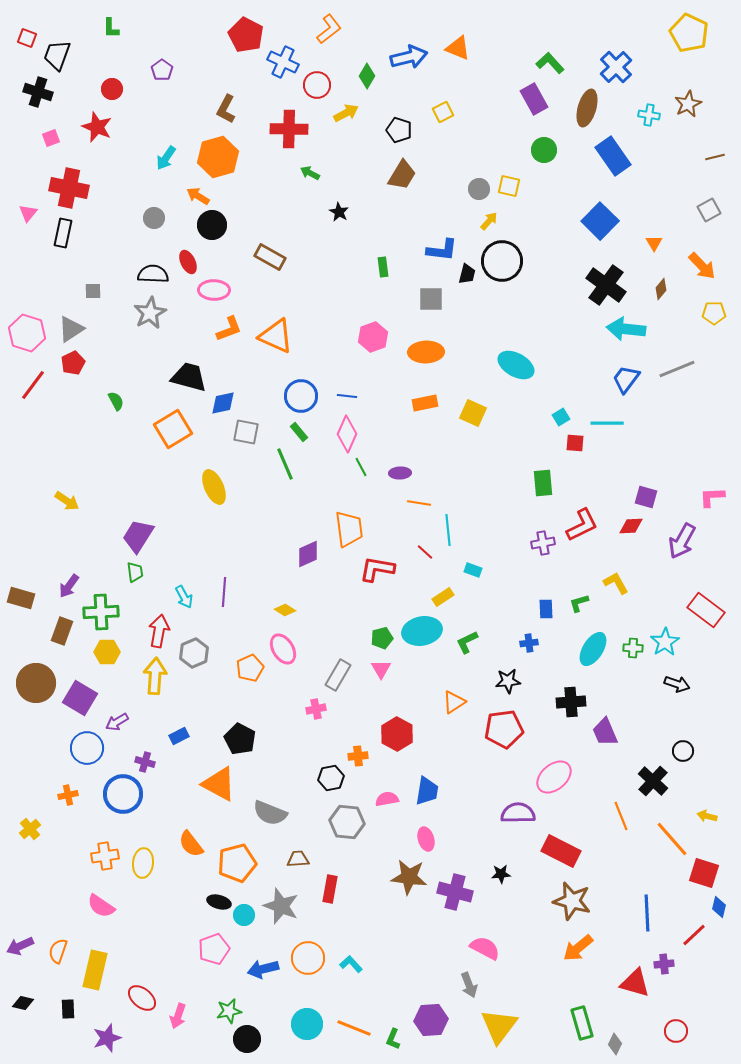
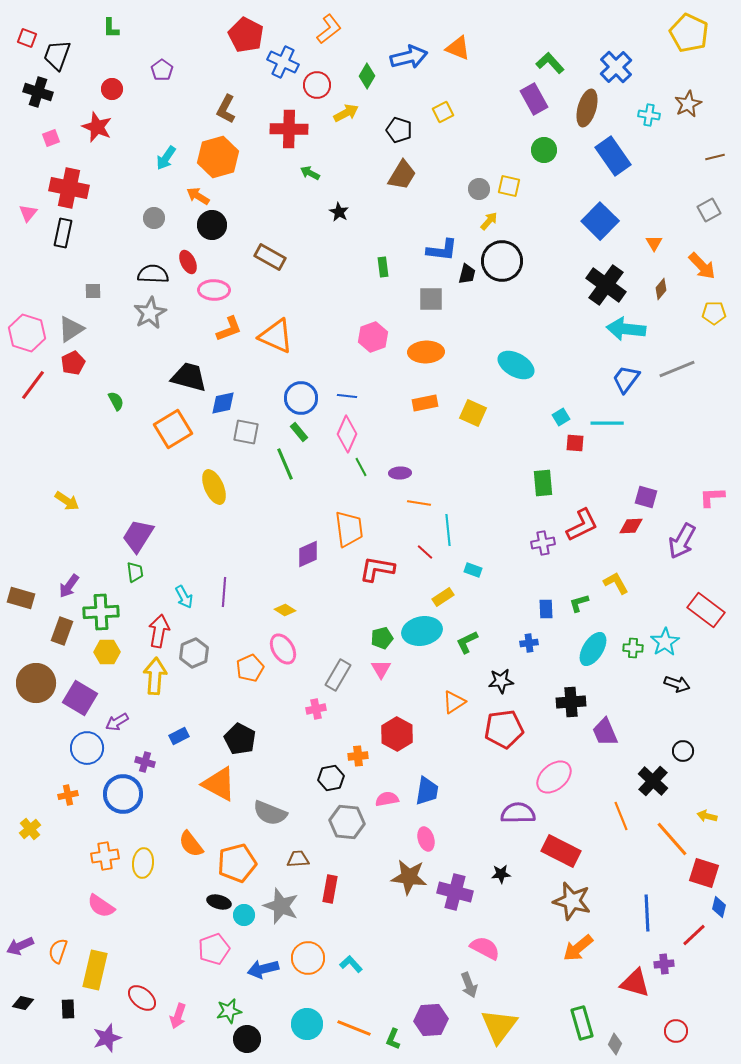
blue circle at (301, 396): moved 2 px down
black star at (508, 681): moved 7 px left
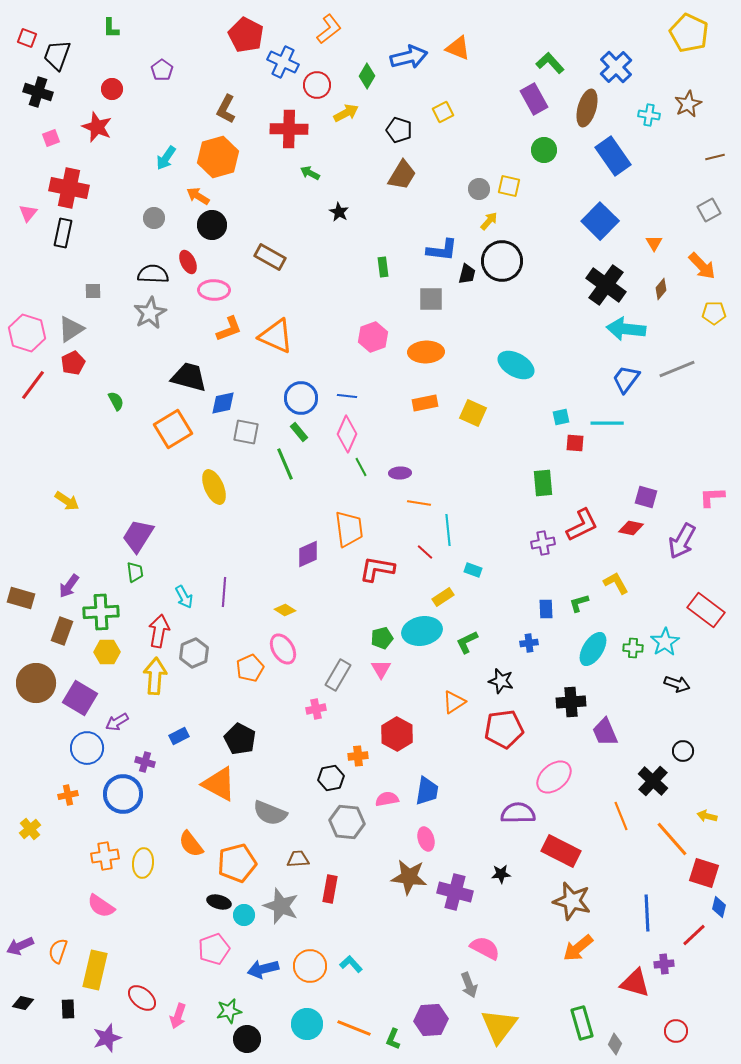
cyan square at (561, 417): rotated 18 degrees clockwise
red diamond at (631, 526): moved 2 px down; rotated 15 degrees clockwise
black star at (501, 681): rotated 20 degrees clockwise
orange circle at (308, 958): moved 2 px right, 8 px down
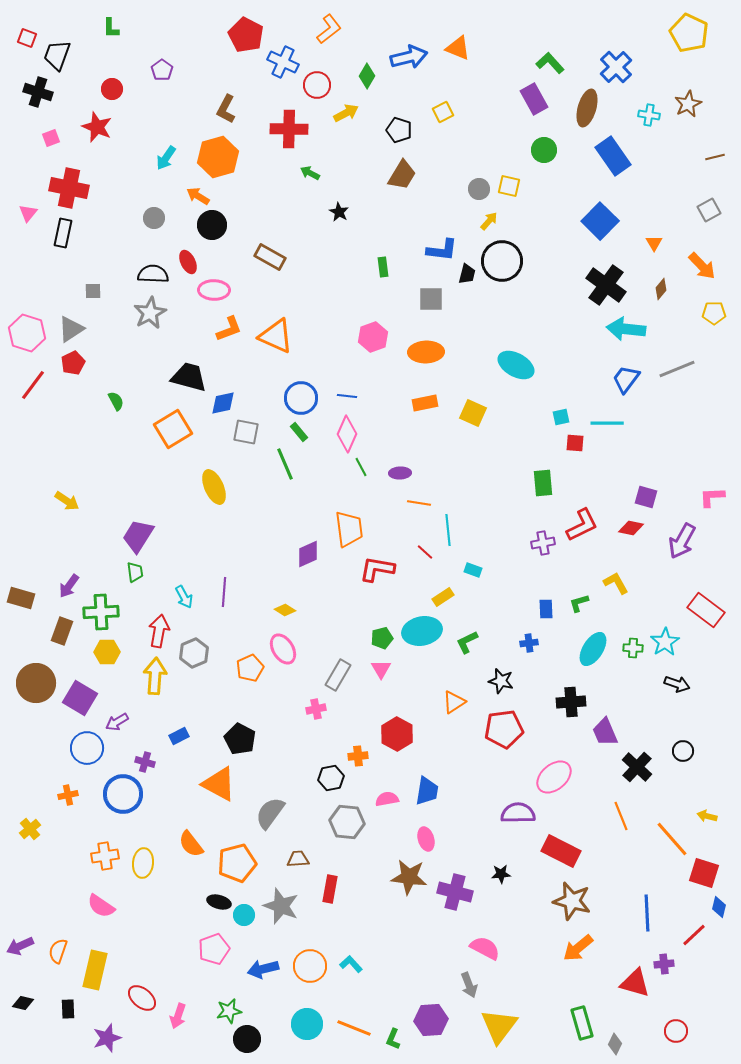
black cross at (653, 781): moved 16 px left, 14 px up
gray semicircle at (270, 813): rotated 104 degrees clockwise
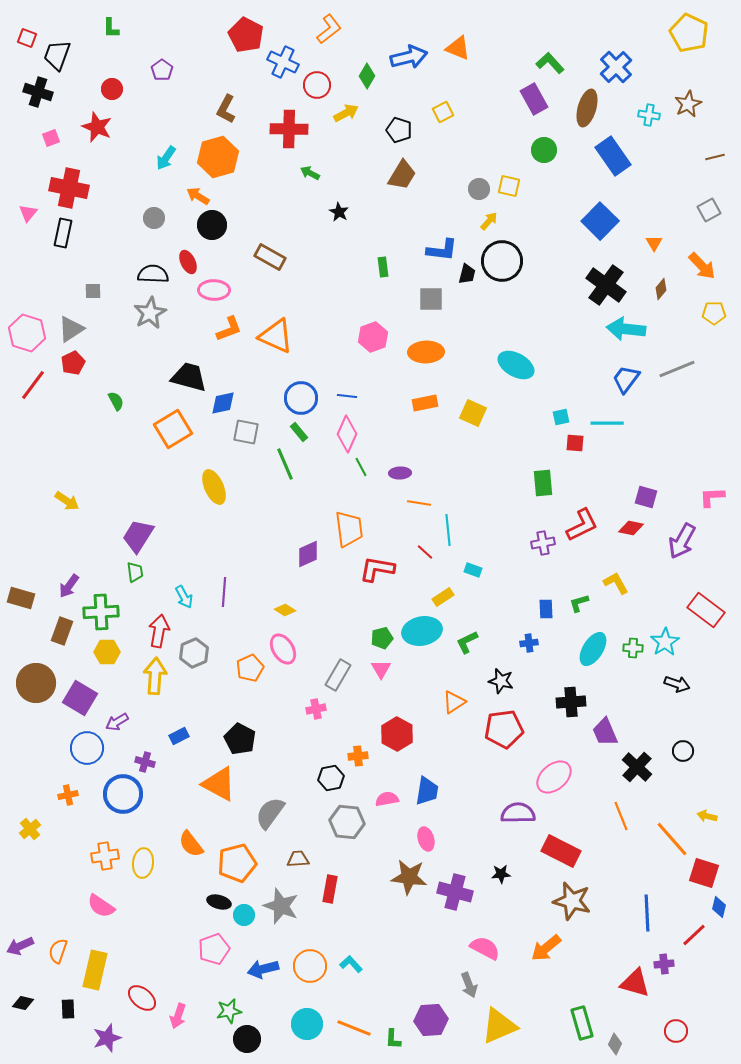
orange arrow at (578, 948): moved 32 px left
yellow triangle at (499, 1026): rotated 30 degrees clockwise
green L-shape at (393, 1039): rotated 20 degrees counterclockwise
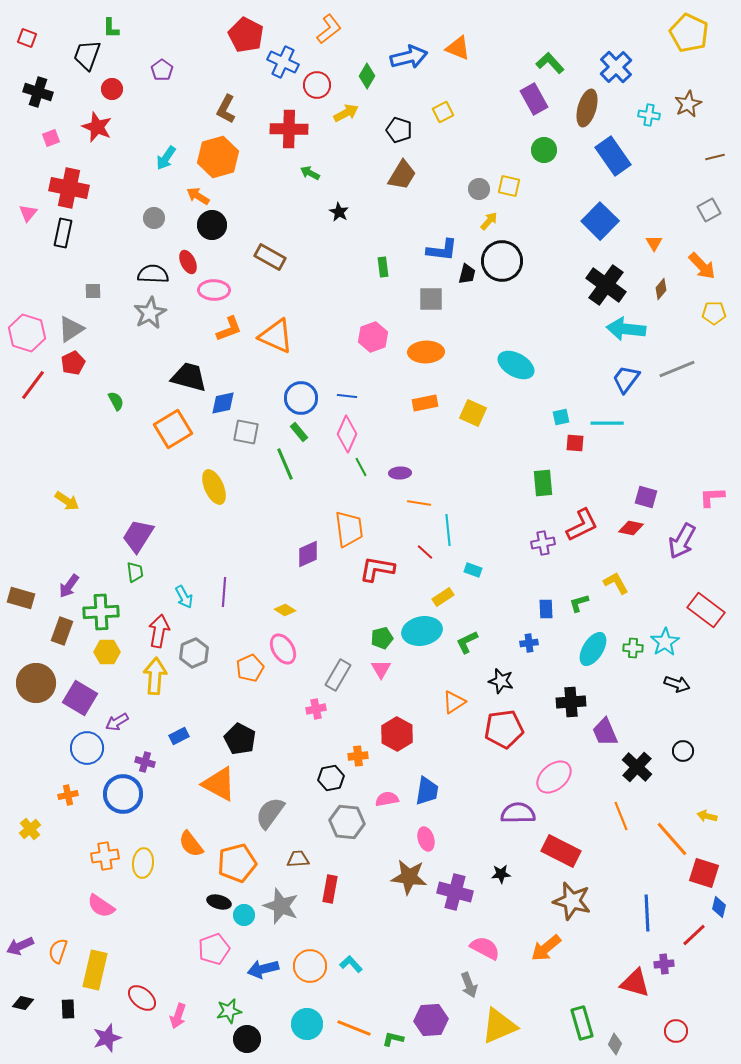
black trapezoid at (57, 55): moved 30 px right
green L-shape at (393, 1039): rotated 100 degrees clockwise
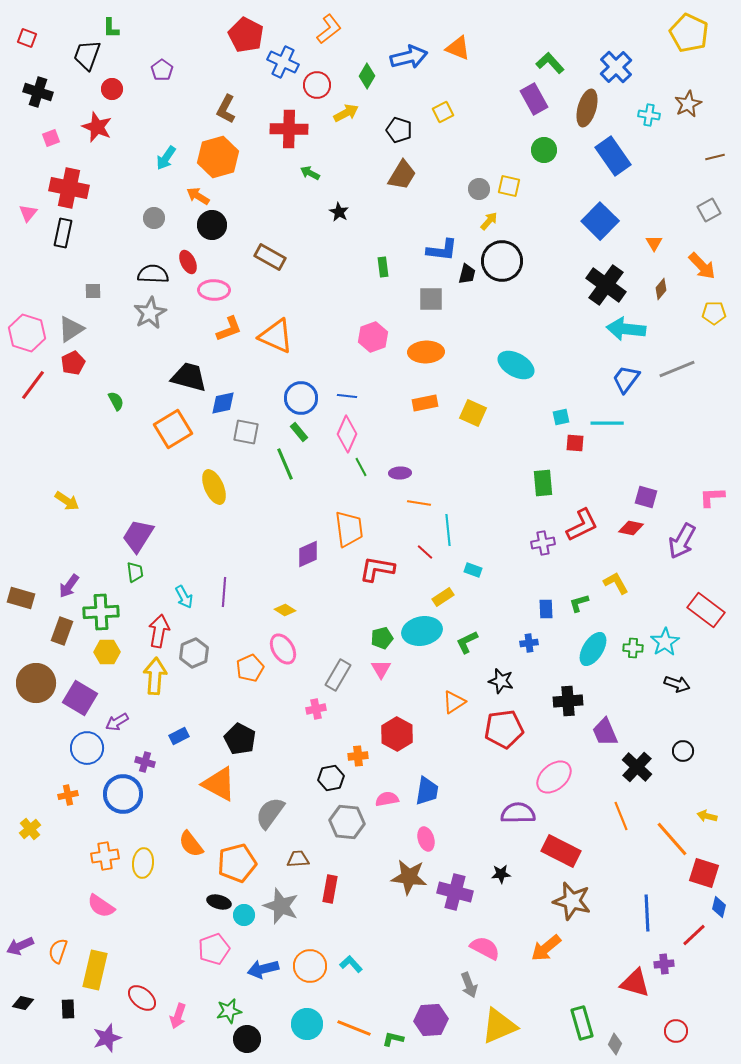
black cross at (571, 702): moved 3 px left, 1 px up
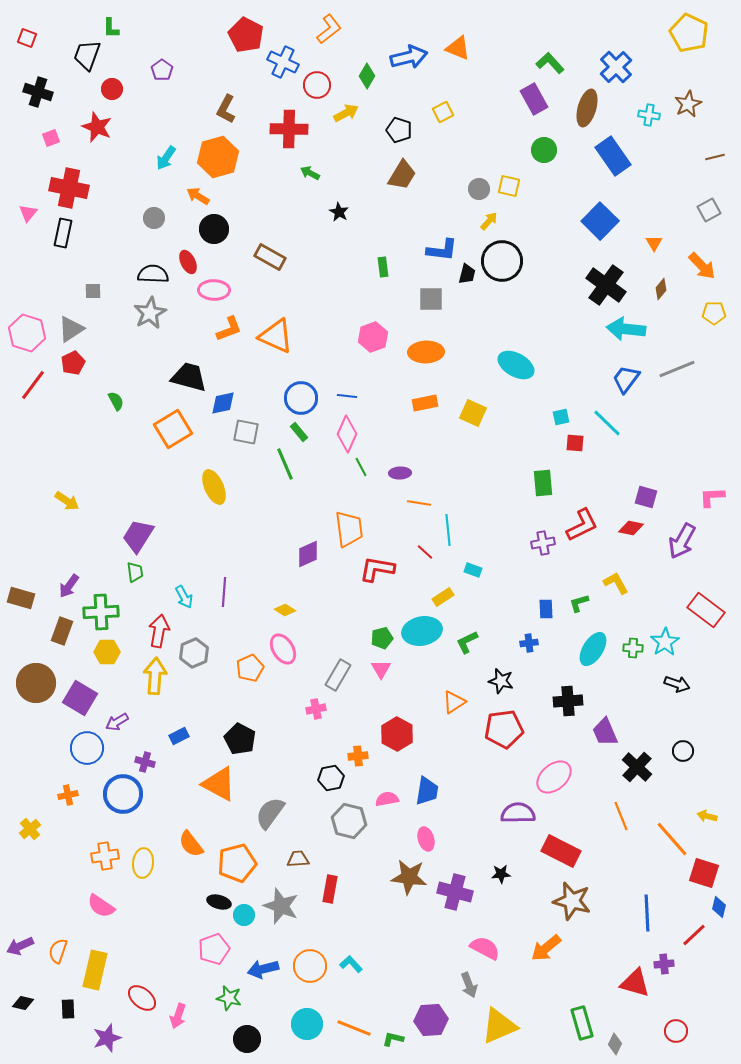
black circle at (212, 225): moved 2 px right, 4 px down
cyan line at (607, 423): rotated 44 degrees clockwise
gray hexagon at (347, 822): moved 2 px right, 1 px up; rotated 8 degrees clockwise
green star at (229, 1011): moved 13 px up; rotated 25 degrees clockwise
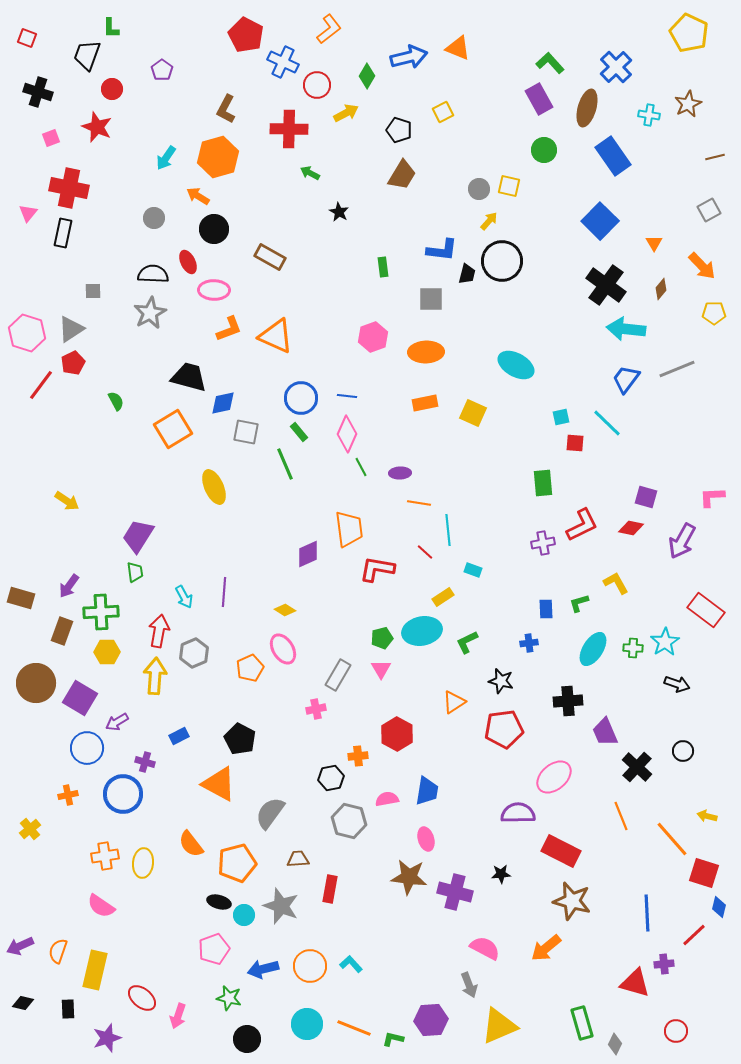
purple rectangle at (534, 99): moved 5 px right
red line at (33, 385): moved 8 px right
